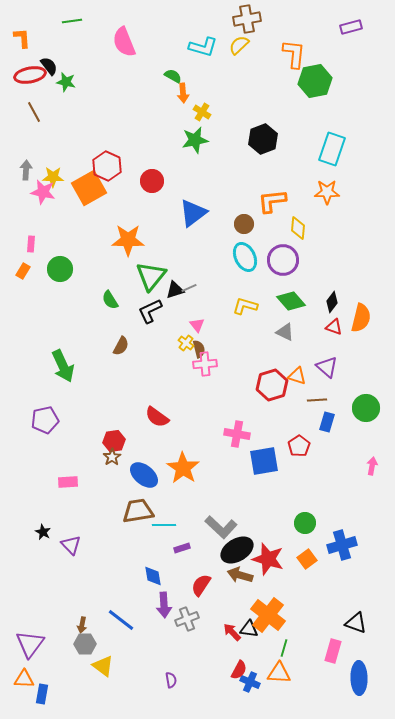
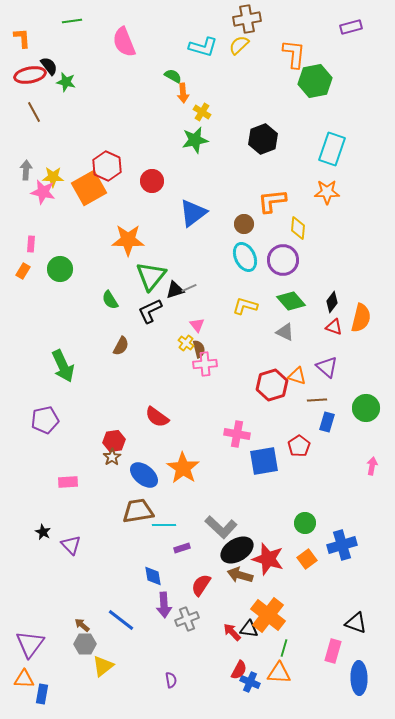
brown arrow at (82, 625): rotated 119 degrees clockwise
yellow triangle at (103, 666): rotated 45 degrees clockwise
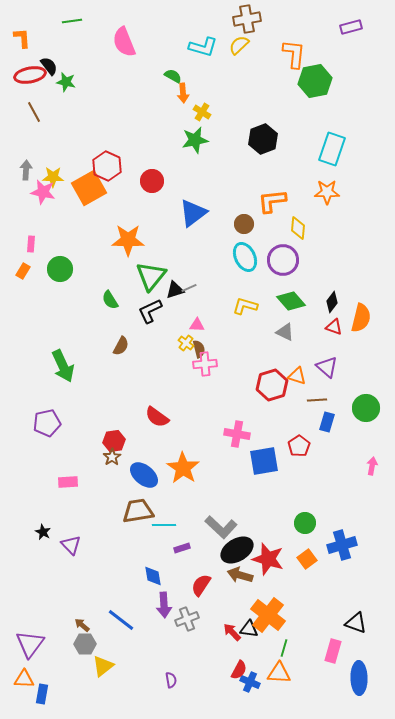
pink triangle at (197, 325): rotated 49 degrees counterclockwise
purple pentagon at (45, 420): moved 2 px right, 3 px down
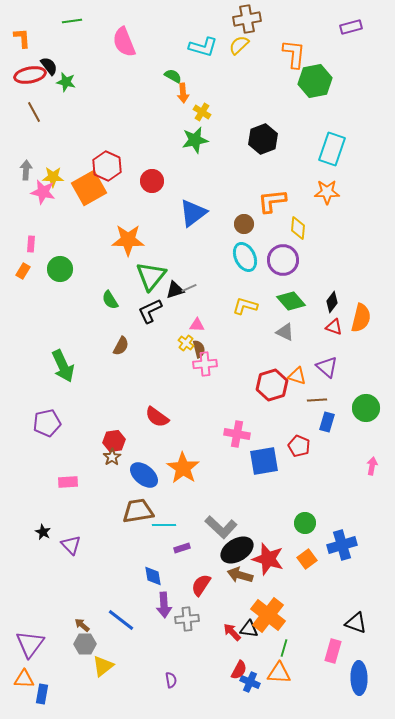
red pentagon at (299, 446): rotated 15 degrees counterclockwise
gray cross at (187, 619): rotated 15 degrees clockwise
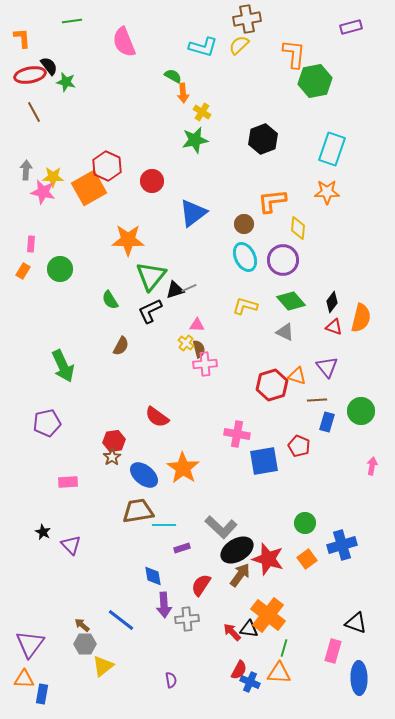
purple triangle at (327, 367): rotated 10 degrees clockwise
green circle at (366, 408): moved 5 px left, 3 px down
brown arrow at (240, 575): rotated 110 degrees clockwise
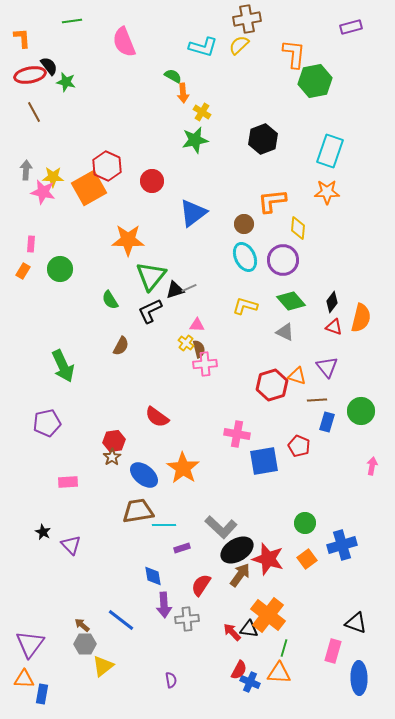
cyan rectangle at (332, 149): moved 2 px left, 2 px down
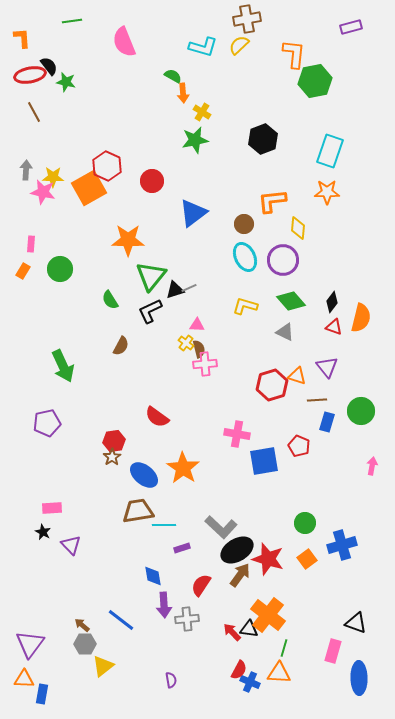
pink rectangle at (68, 482): moved 16 px left, 26 px down
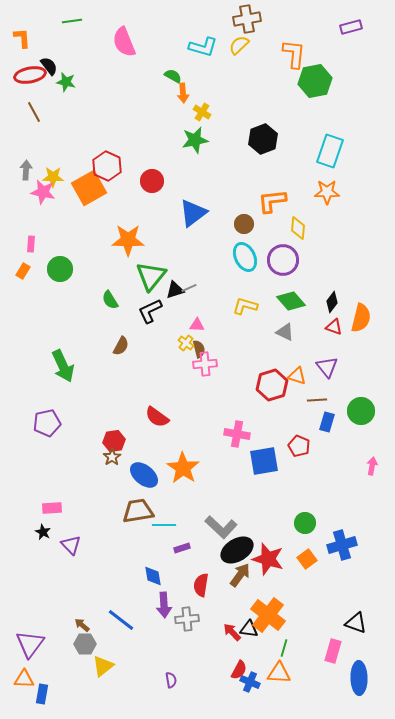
red semicircle at (201, 585): rotated 25 degrees counterclockwise
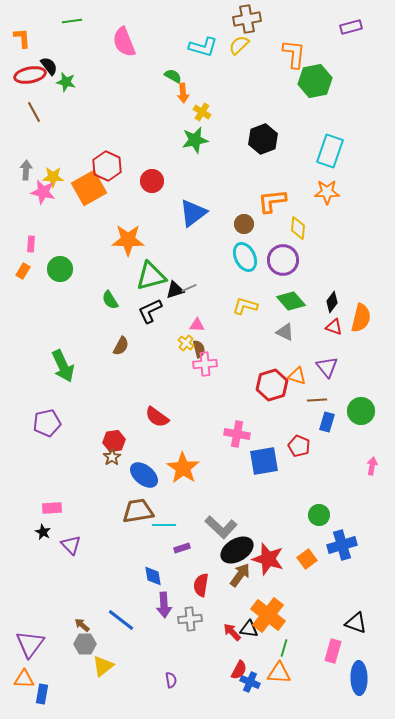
green triangle at (151, 276): rotated 36 degrees clockwise
green circle at (305, 523): moved 14 px right, 8 px up
gray cross at (187, 619): moved 3 px right
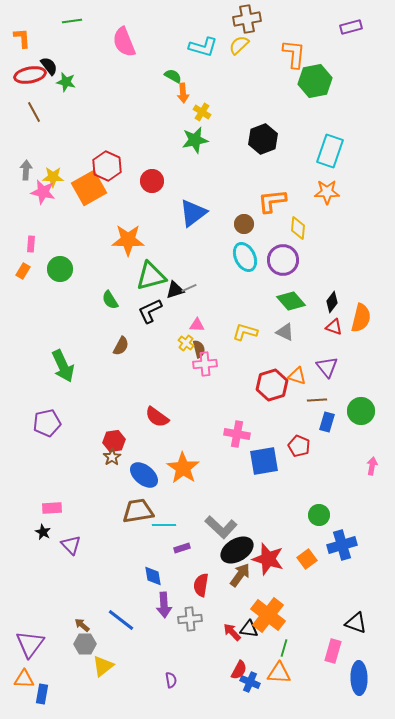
yellow L-shape at (245, 306): moved 26 px down
